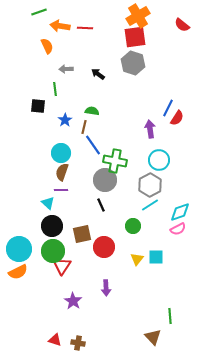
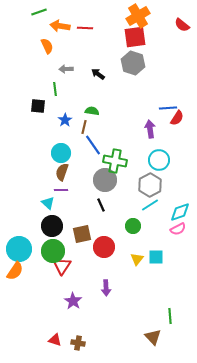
blue line at (168, 108): rotated 60 degrees clockwise
orange semicircle at (18, 272): moved 3 px left, 1 px up; rotated 30 degrees counterclockwise
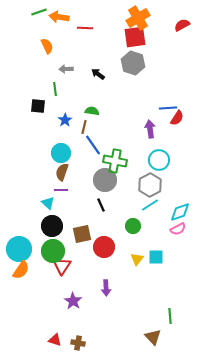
orange cross at (138, 16): moved 2 px down
red semicircle at (182, 25): rotated 112 degrees clockwise
orange arrow at (60, 26): moved 1 px left, 9 px up
orange semicircle at (15, 271): moved 6 px right, 1 px up
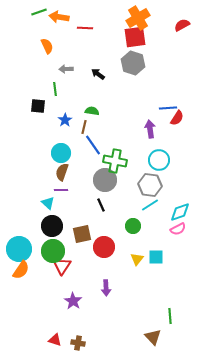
gray hexagon at (150, 185): rotated 25 degrees counterclockwise
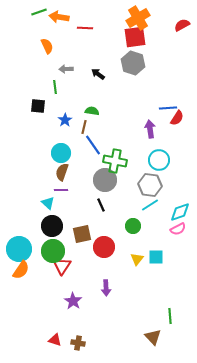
green line at (55, 89): moved 2 px up
